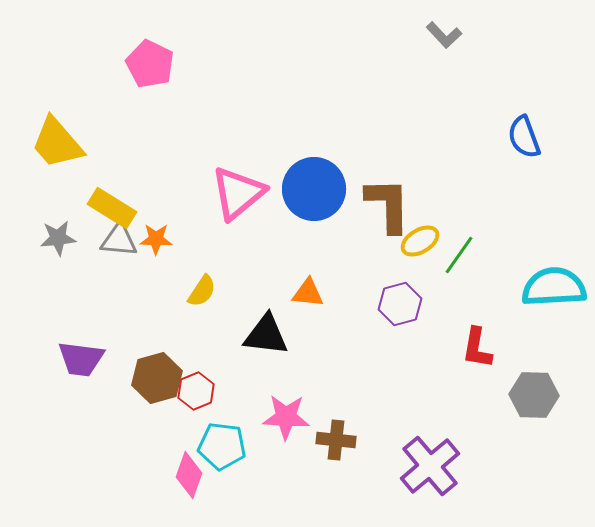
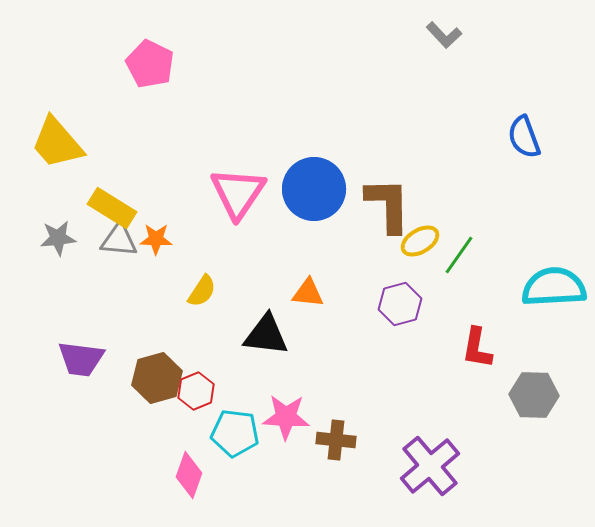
pink triangle: rotated 16 degrees counterclockwise
cyan pentagon: moved 13 px right, 13 px up
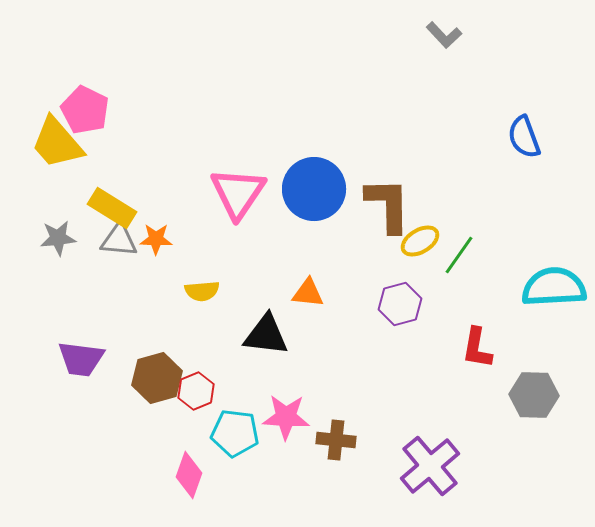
pink pentagon: moved 65 px left, 46 px down
yellow semicircle: rotated 52 degrees clockwise
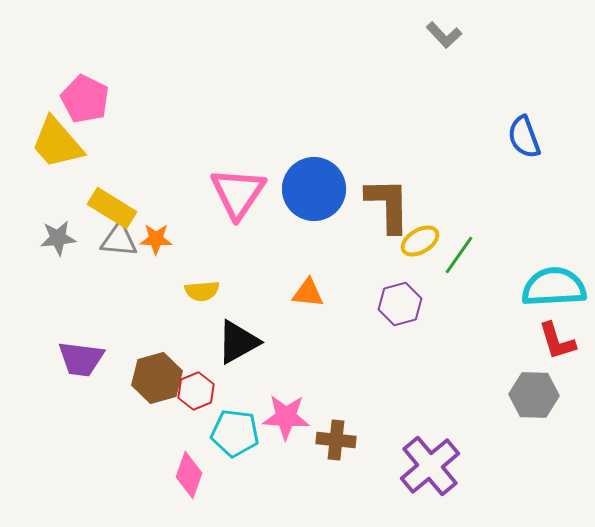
pink pentagon: moved 11 px up
black triangle: moved 28 px left, 7 px down; rotated 36 degrees counterclockwise
red L-shape: moved 80 px right, 7 px up; rotated 27 degrees counterclockwise
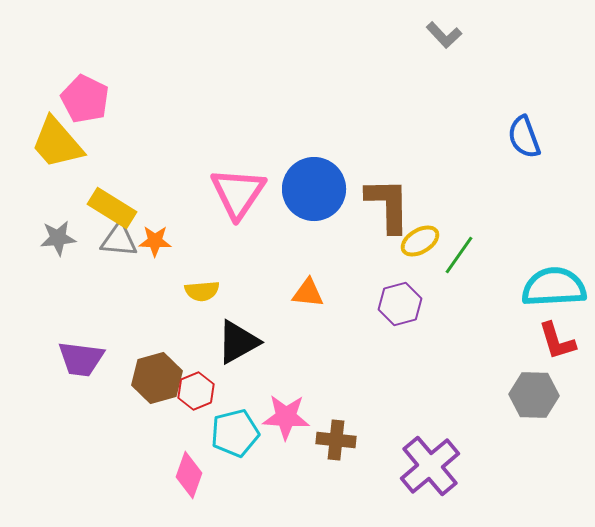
orange star: moved 1 px left, 2 px down
cyan pentagon: rotated 21 degrees counterclockwise
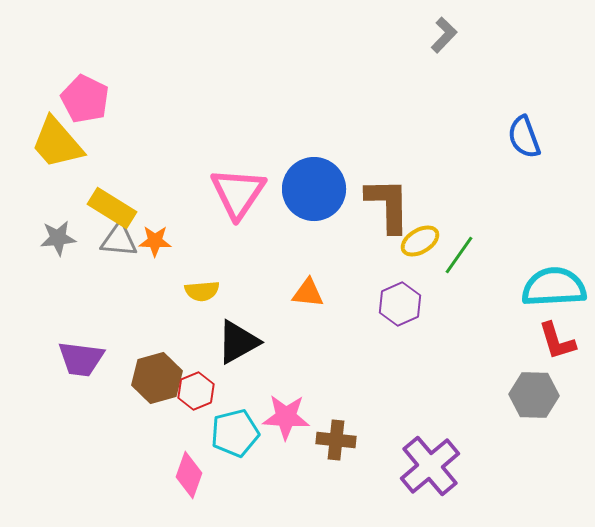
gray L-shape: rotated 93 degrees counterclockwise
purple hexagon: rotated 9 degrees counterclockwise
